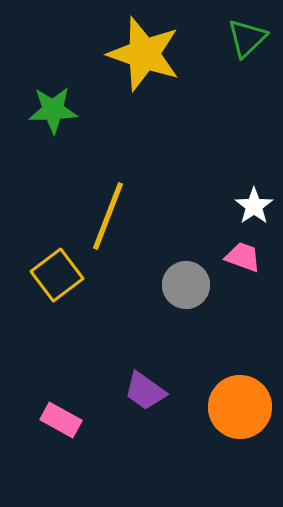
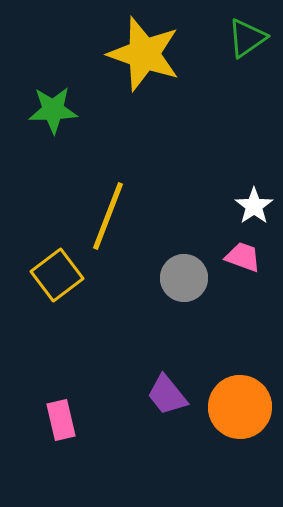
green triangle: rotated 9 degrees clockwise
gray circle: moved 2 px left, 7 px up
purple trapezoid: moved 22 px right, 4 px down; rotated 15 degrees clockwise
pink rectangle: rotated 48 degrees clockwise
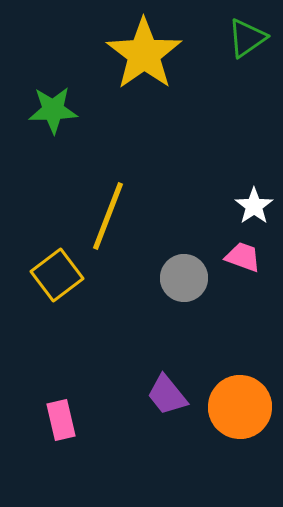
yellow star: rotated 18 degrees clockwise
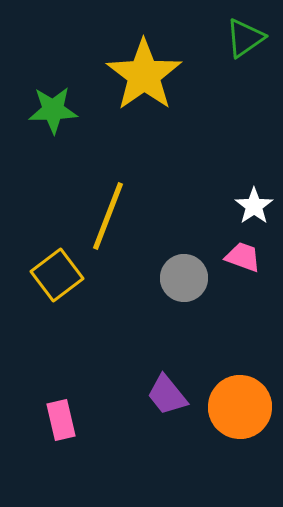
green triangle: moved 2 px left
yellow star: moved 21 px down
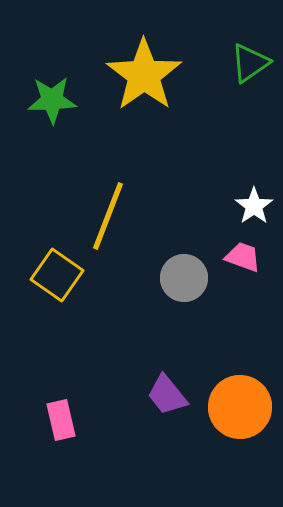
green triangle: moved 5 px right, 25 px down
green star: moved 1 px left, 10 px up
yellow square: rotated 18 degrees counterclockwise
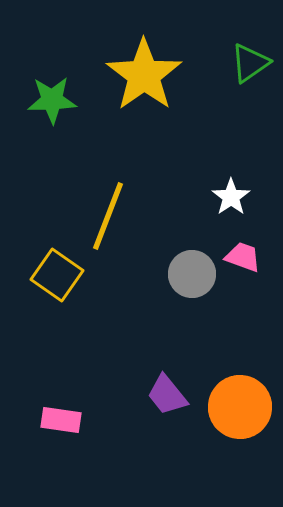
white star: moved 23 px left, 9 px up
gray circle: moved 8 px right, 4 px up
pink rectangle: rotated 69 degrees counterclockwise
